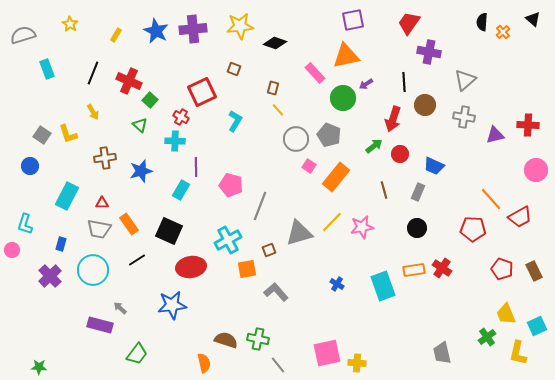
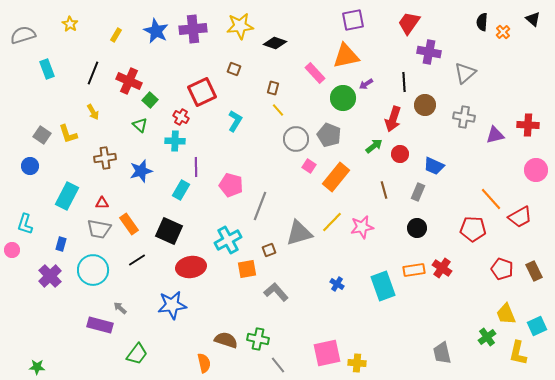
gray triangle at (465, 80): moved 7 px up
green star at (39, 367): moved 2 px left
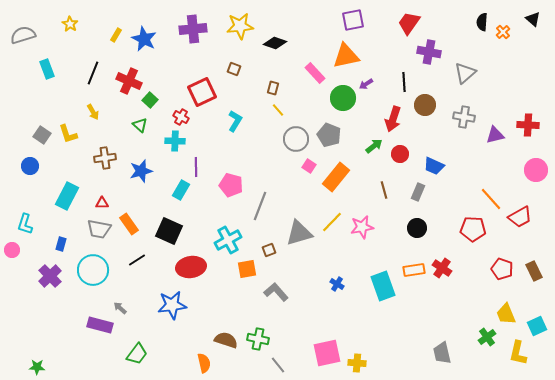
blue star at (156, 31): moved 12 px left, 8 px down
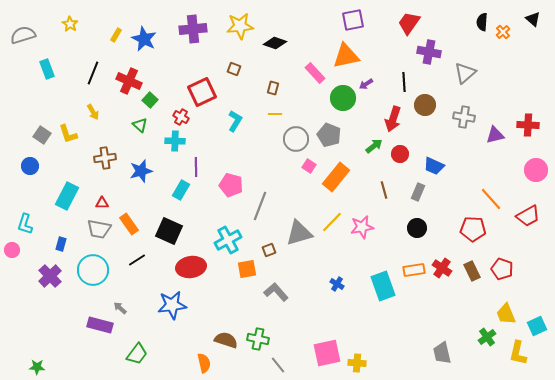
yellow line at (278, 110): moved 3 px left, 4 px down; rotated 48 degrees counterclockwise
red trapezoid at (520, 217): moved 8 px right, 1 px up
brown rectangle at (534, 271): moved 62 px left
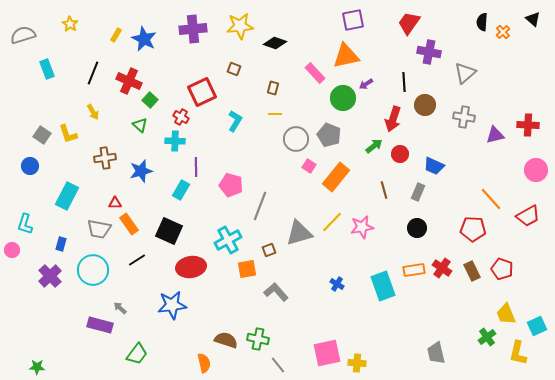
red triangle at (102, 203): moved 13 px right
gray trapezoid at (442, 353): moved 6 px left
